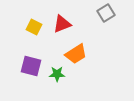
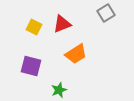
green star: moved 2 px right, 16 px down; rotated 21 degrees counterclockwise
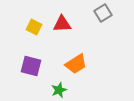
gray square: moved 3 px left
red triangle: rotated 18 degrees clockwise
orange trapezoid: moved 10 px down
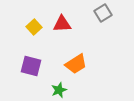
yellow square: rotated 21 degrees clockwise
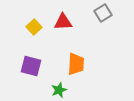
red triangle: moved 1 px right, 2 px up
orange trapezoid: rotated 55 degrees counterclockwise
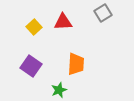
purple square: rotated 20 degrees clockwise
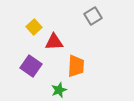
gray square: moved 10 px left, 3 px down
red triangle: moved 9 px left, 20 px down
orange trapezoid: moved 2 px down
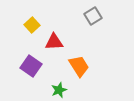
yellow square: moved 2 px left, 2 px up
orange trapezoid: moved 3 px right; rotated 35 degrees counterclockwise
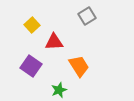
gray square: moved 6 px left
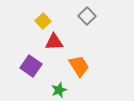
gray square: rotated 12 degrees counterclockwise
yellow square: moved 11 px right, 4 px up
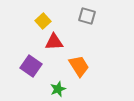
gray square: rotated 30 degrees counterclockwise
green star: moved 1 px left, 1 px up
